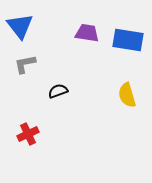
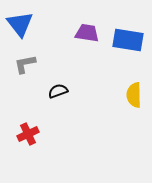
blue triangle: moved 2 px up
yellow semicircle: moved 7 px right; rotated 15 degrees clockwise
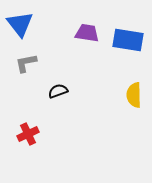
gray L-shape: moved 1 px right, 1 px up
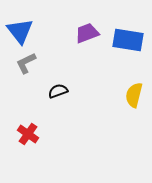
blue triangle: moved 7 px down
purple trapezoid: rotated 30 degrees counterclockwise
gray L-shape: rotated 15 degrees counterclockwise
yellow semicircle: rotated 15 degrees clockwise
red cross: rotated 30 degrees counterclockwise
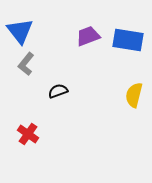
purple trapezoid: moved 1 px right, 3 px down
gray L-shape: moved 1 px down; rotated 25 degrees counterclockwise
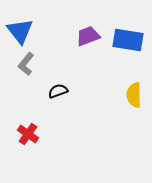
yellow semicircle: rotated 15 degrees counterclockwise
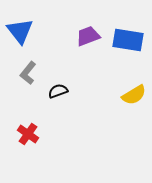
gray L-shape: moved 2 px right, 9 px down
yellow semicircle: rotated 120 degrees counterclockwise
